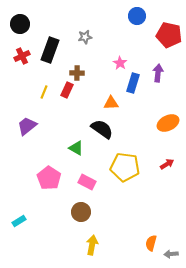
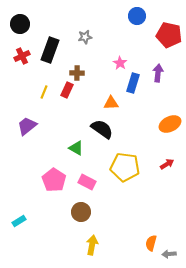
orange ellipse: moved 2 px right, 1 px down
pink pentagon: moved 5 px right, 2 px down
gray arrow: moved 2 px left
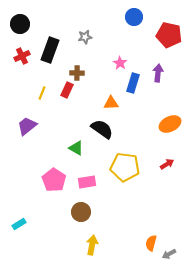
blue circle: moved 3 px left, 1 px down
yellow line: moved 2 px left, 1 px down
pink rectangle: rotated 36 degrees counterclockwise
cyan rectangle: moved 3 px down
gray arrow: rotated 24 degrees counterclockwise
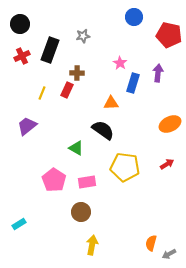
gray star: moved 2 px left, 1 px up
black semicircle: moved 1 px right, 1 px down
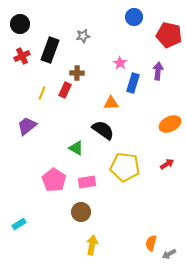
purple arrow: moved 2 px up
red rectangle: moved 2 px left
